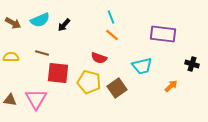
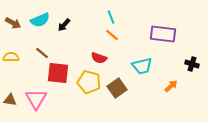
brown line: rotated 24 degrees clockwise
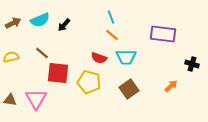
brown arrow: rotated 56 degrees counterclockwise
yellow semicircle: rotated 14 degrees counterclockwise
cyan trapezoid: moved 16 px left, 9 px up; rotated 15 degrees clockwise
brown square: moved 12 px right, 1 px down
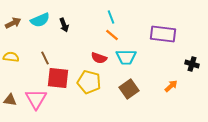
black arrow: rotated 64 degrees counterclockwise
brown line: moved 3 px right, 5 px down; rotated 24 degrees clockwise
yellow semicircle: rotated 21 degrees clockwise
red square: moved 5 px down
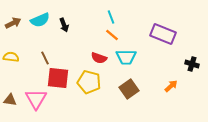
purple rectangle: rotated 15 degrees clockwise
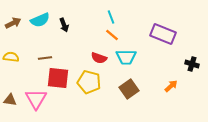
brown line: rotated 72 degrees counterclockwise
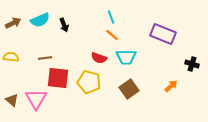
brown triangle: moved 2 px right; rotated 32 degrees clockwise
